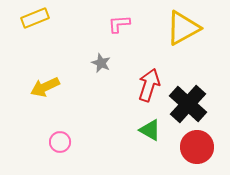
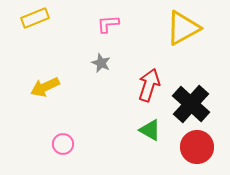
pink L-shape: moved 11 px left
black cross: moved 3 px right
pink circle: moved 3 px right, 2 px down
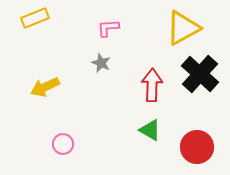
pink L-shape: moved 4 px down
red arrow: moved 3 px right; rotated 16 degrees counterclockwise
black cross: moved 9 px right, 30 px up
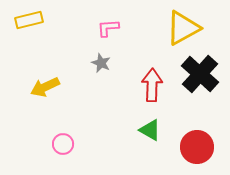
yellow rectangle: moved 6 px left, 2 px down; rotated 8 degrees clockwise
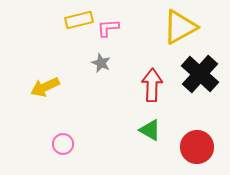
yellow rectangle: moved 50 px right
yellow triangle: moved 3 px left, 1 px up
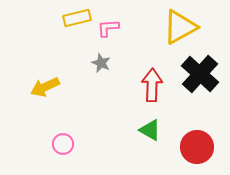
yellow rectangle: moved 2 px left, 2 px up
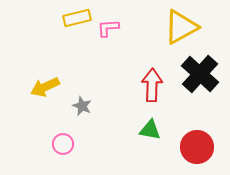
yellow triangle: moved 1 px right
gray star: moved 19 px left, 43 px down
green triangle: rotated 20 degrees counterclockwise
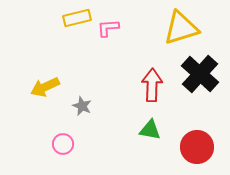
yellow triangle: moved 1 px down; rotated 12 degrees clockwise
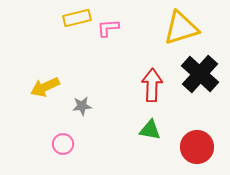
gray star: rotated 30 degrees counterclockwise
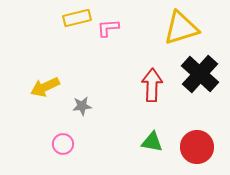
green triangle: moved 2 px right, 12 px down
